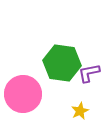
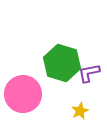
green hexagon: rotated 9 degrees clockwise
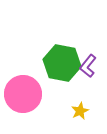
green hexagon: rotated 6 degrees counterclockwise
purple L-shape: moved 1 px left, 7 px up; rotated 40 degrees counterclockwise
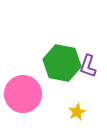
purple L-shape: rotated 20 degrees counterclockwise
yellow star: moved 3 px left, 1 px down
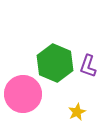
green hexagon: moved 7 px left; rotated 12 degrees clockwise
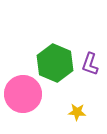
purple L-shape: moved 2 px right, 2 px up
yellow star: rotated 30 degrees clockwise
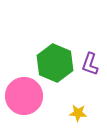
pink circle: moved 1 px right, 2 px down
yellow star: moved 1 px right, 1 px down
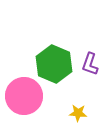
green hexagon: moved 1 px left, 1 px down
